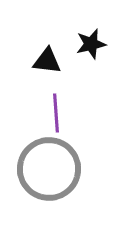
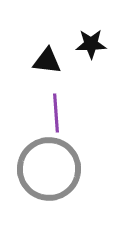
black star: rotated 12 degrees clockwise
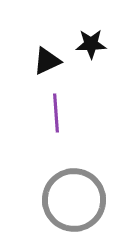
black triangle: rotated 32 degrees counterclockwise
gray circle: moved 25 px right, 31 px down
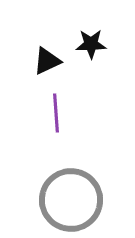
gray circle: moved 3 px left
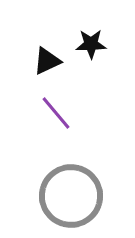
purple line: rotated 36 degrees counterclockwise
gray circle: moved 4 px up
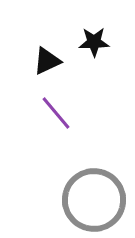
black star: moved 3 px right, 2 px up
gray circle: moved 23 px right, 4 px down
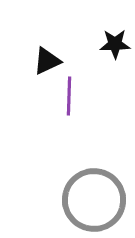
black star: moved 21 px right, 2 px down
purple line: moved 13 px right, 17 px up; rotated 42 degrees clockwise
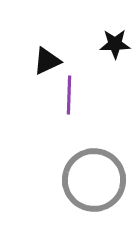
purple line: moved 1 px up
gray circle: moved 20 px up
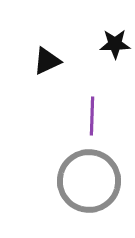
purple line: moved 23 px right, 21 px down
gray circle: moved 5 px left, 1 px down
